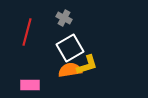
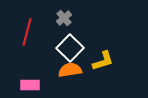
gray cross: rotated 21 degrees clockwise
white square: rotated 16 degrees counterclockwise
yellow L-shape: moved 16 px right, 4 px up
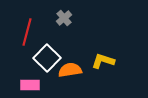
white square: moved 23 px left, 10 px down
yellow L-shape: rotated 145 degrees counterclockwise
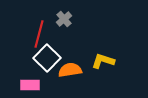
gray cross: moved 1 px down
red line: moved 12 px right, 2 px down
